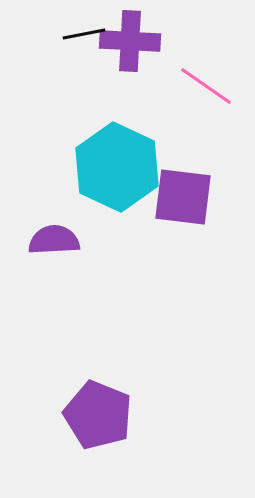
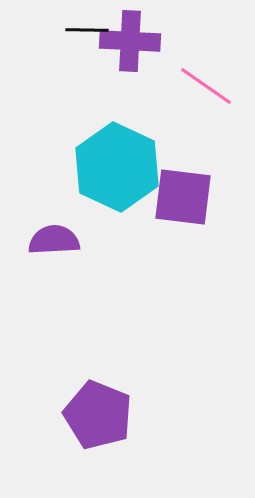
black line: moved 3 px right, 4 px up; rotated 12 degrees clockwise
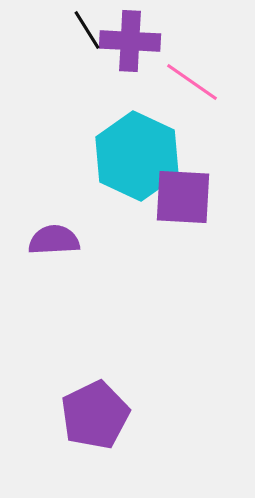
black line: rotated 57 degrees clockwise
pink line: moved 14 px left, 4 px up
cyan hexagon: moved 20 px right, 11 px up
purple square: rotated 4 degrees counterclockwise
purple pentagon: moved 3 px left; rotated 24 degrees clockwise
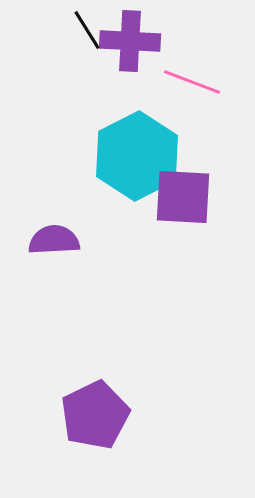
pink line: rotated 14 degrees counterclockwise
cyan hexagon: rotated 8 degrees clockwise
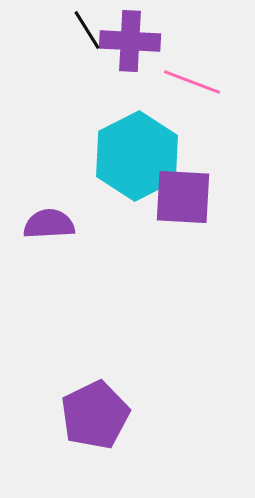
purple semicircle: moved 5 px left, 16 px up
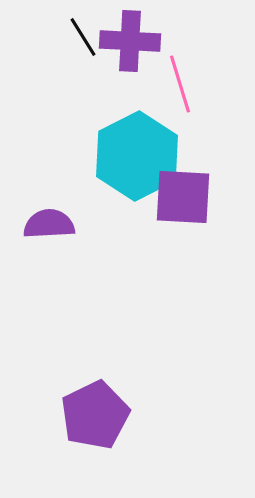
black line: moved 4 px left, 7 px down
pink line: moved 12 px left, 2 px down; rotated 52 degrees clockwise
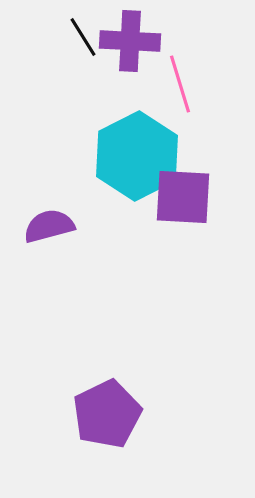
purple semicircle: moved 2 px down; rotated 12 degrees counterclockwise
purple pentagon: moved 12 px right, 1 px up
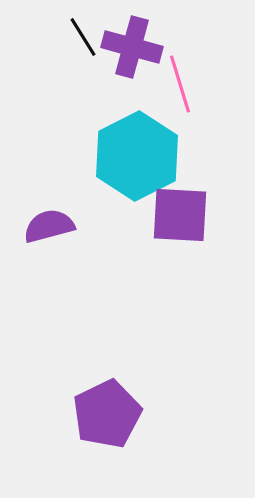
purple cross: moved 2 px right, 6 px down; rotated 12 degrees clockwise
purple square: moved 3 px left, 18 px down
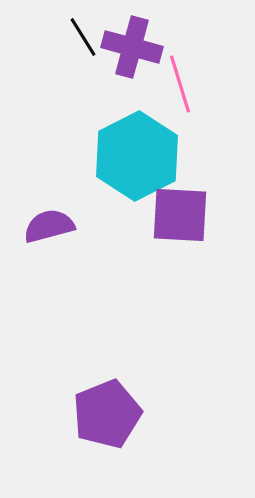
purple pentagon: rotated 4 degrees clockwise
